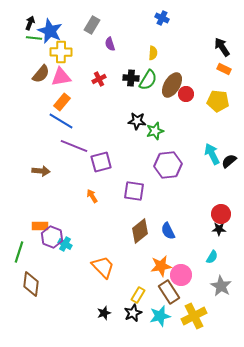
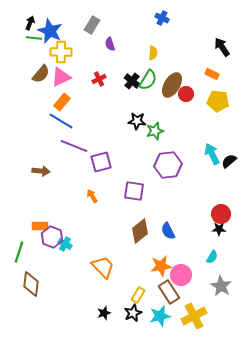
orange rectangle at (224, 69): moved 12 px left, 5 px down
pink triangle at (61, 77): rotated 15 degrees counterclockwise
black cross at (131, 78): moved 1 px right, 3 px down; rotated 35 degrees clockwise
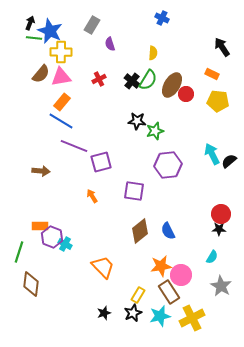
pink triangle at (61, 77): rotated 15 degrees clockwise
yellow cross at (194, 316): moved 2 px left, 2 px down
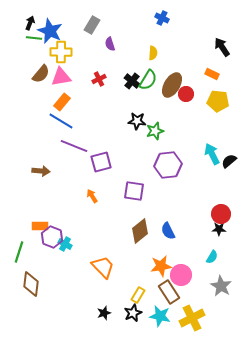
cyan star at (160, 316): rotated 25 degrees clockwise
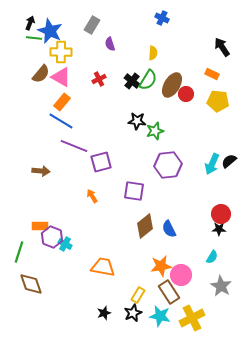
pink triangle at (61, 77): rotated 40 degrees clockwise
cyan arrow at (212, 154): moved 10 px down; rotated 130 degrees counterclockwise
brown diamond at (140, 231): moved 5 px right, 5 px up
blue semicircle at (168, 231): moved 1 px right, 2 px up
orange trapezoid at (103, 267): rotated 35 degrees counterclockwise
brown diamond at (31, 284): rotated 25 degrees counterclockwise
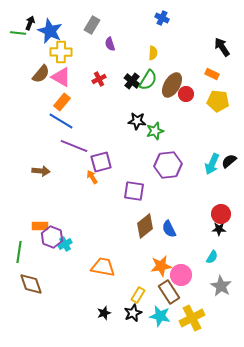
green line at (34, 38): moved 16 px left, 5 px up
orange arrow at (92, 196): moved 19 px up
cyan cross at (65, 244): rotated 32 degrees clockwise
green line at (19, 252): rotated 10 degrees counterclockwise
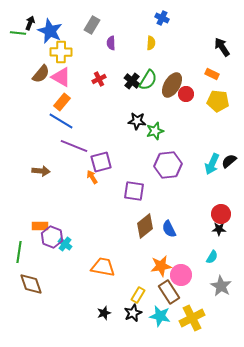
purple semicircle at (110, 44): moved 1 px right, 1 px up; rotated 16 degrees clockwise
yellow semicircle at (153, 53): moved 2 px left, 10 px up
cyan cross at (65, 244): rotated 24 degrees counterclockwise
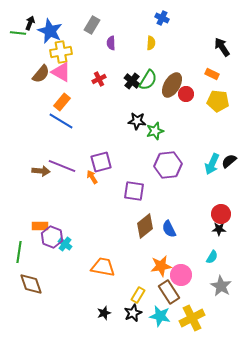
yellow cross at (61, 52): rotated 10 degrees counterclockwise
pink triangle at (61, 77): moved 5 px up
purple line at (74, 146): moved 12 px left, 20 px down
